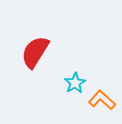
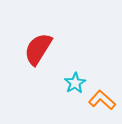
red semicircle: moved 3 px right, 3 px up
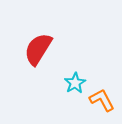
orange L-shape: rotated 20 degrees clockwise
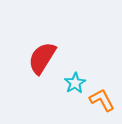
red semicircle: moved 4 px right, 9 px down
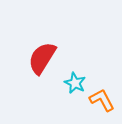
cyan star: rotated 15 degrees counterclockwise
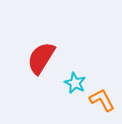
red semicircle: moved 1 px left
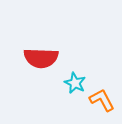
red semicircle: rotated 120 degrees counterclockwise
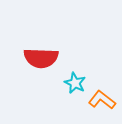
orange L-shape: rotated 24 degrees counterclockwise
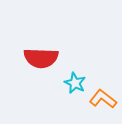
orange L-shape: moved 1 px right, 1 px up
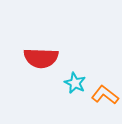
orange L-shape: moved 2 px right, 4 px up
